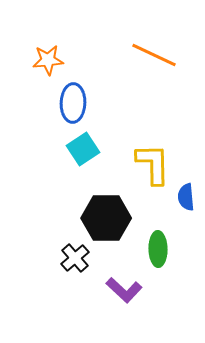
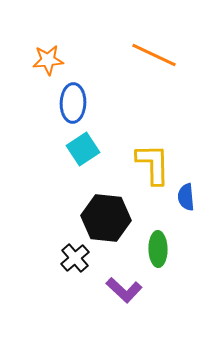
black hexagon: rotated 6 degrees clockwise
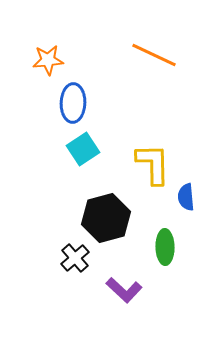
black hexagon: rotated 21 degrees counterclockwise
green ellipse: moved 7 px right, 2 px up
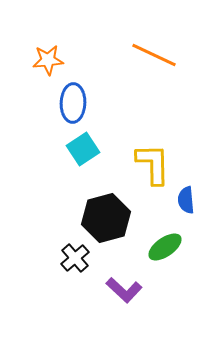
blue semicircle: moved 3 px down
green ellipse: rotated 56 degrees clockwise
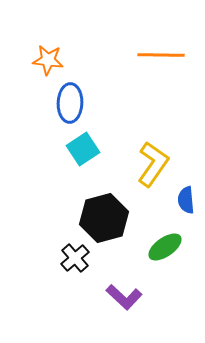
orange line: moved 7 px right; rotated 24 degrees counterclockwise
orange star: rotated 12 degrees clockwise
blue ellipse: moved 3 px left
yellow L-shape: rotated 36 degrees clockwise
black hexagon: moved 2 px left
purple L-shape: moved 7 px down
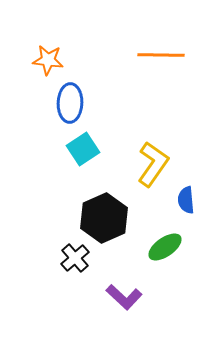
black hexagon: rotated 9 degrees counterclockwise
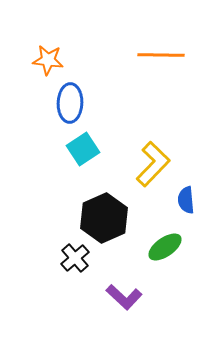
yellow L-shape: rotated 9 degrees clockwise
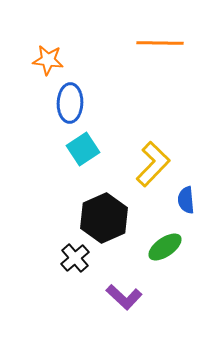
orange line: moved 1 px left, 12 px up
